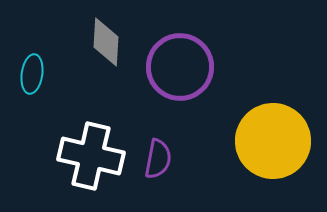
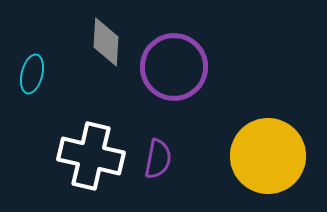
purple circle: moved 6 px left
cyan ellipse: rotated 6 degrees clockwise
yellow circle: moved 5 px left, 15 px down
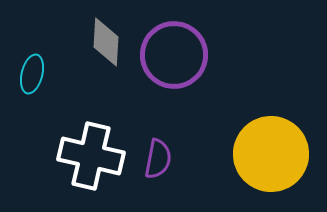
purple circle: moved 12 px up
yellow circle: moved 3 px right, 2 px up
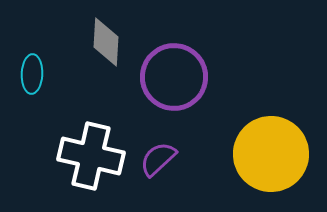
purple circle: moved 22 px down
cyan ellipse: rotated 12 degrees counterclockwise
purple semicircle: rotated 144 degrees counterclockwise
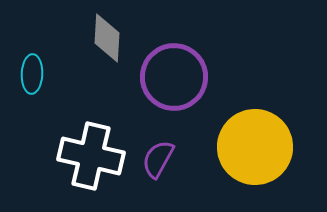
gray diamond: moved 1 px right, 4 px up
yellow circle: moved 16 px left, 7 px up
purple semicircle: rotated 18 degrees counterclockwise
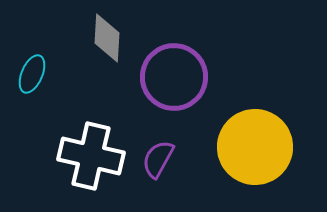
cyan ellipse: rotated 21 degrees clockwise
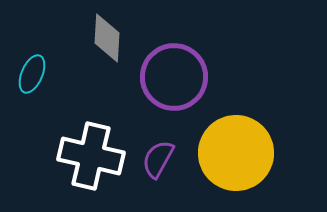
yellow circle: moved 19 px left, 6 px down
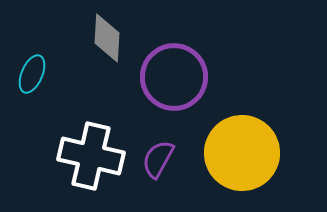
yellow circle: moved 6 px right
